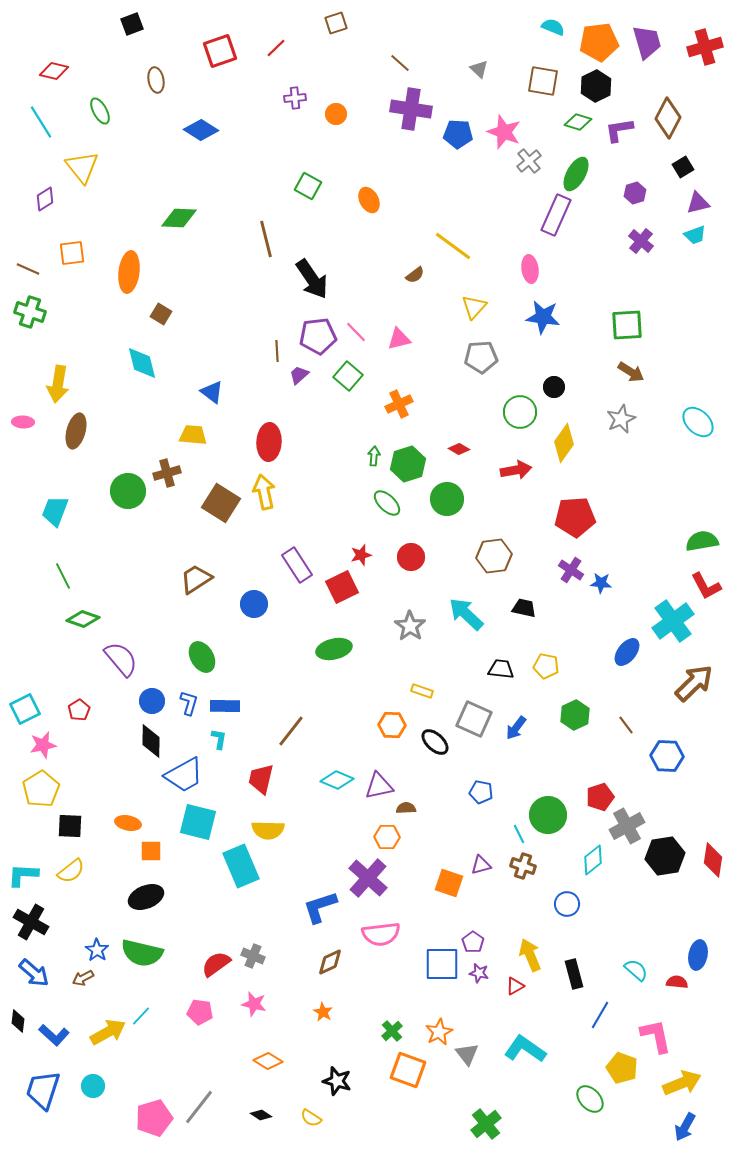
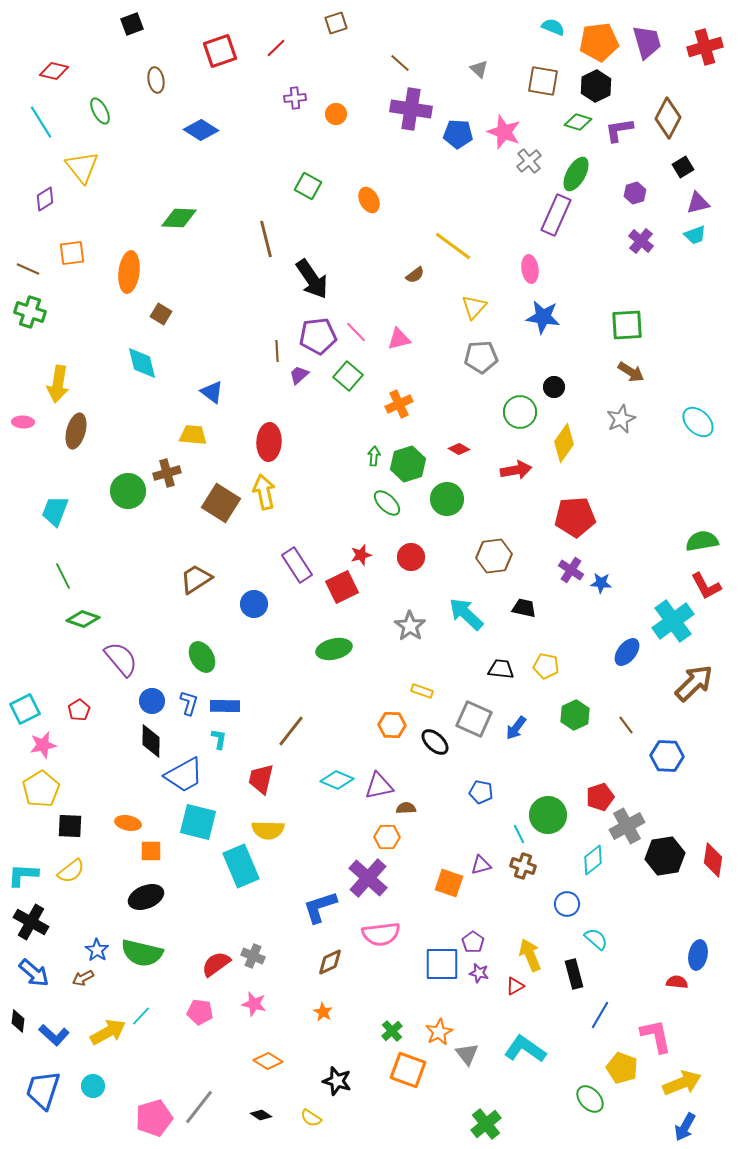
cyan semicircle at (636, 970): moved 40 px left, 31 px up
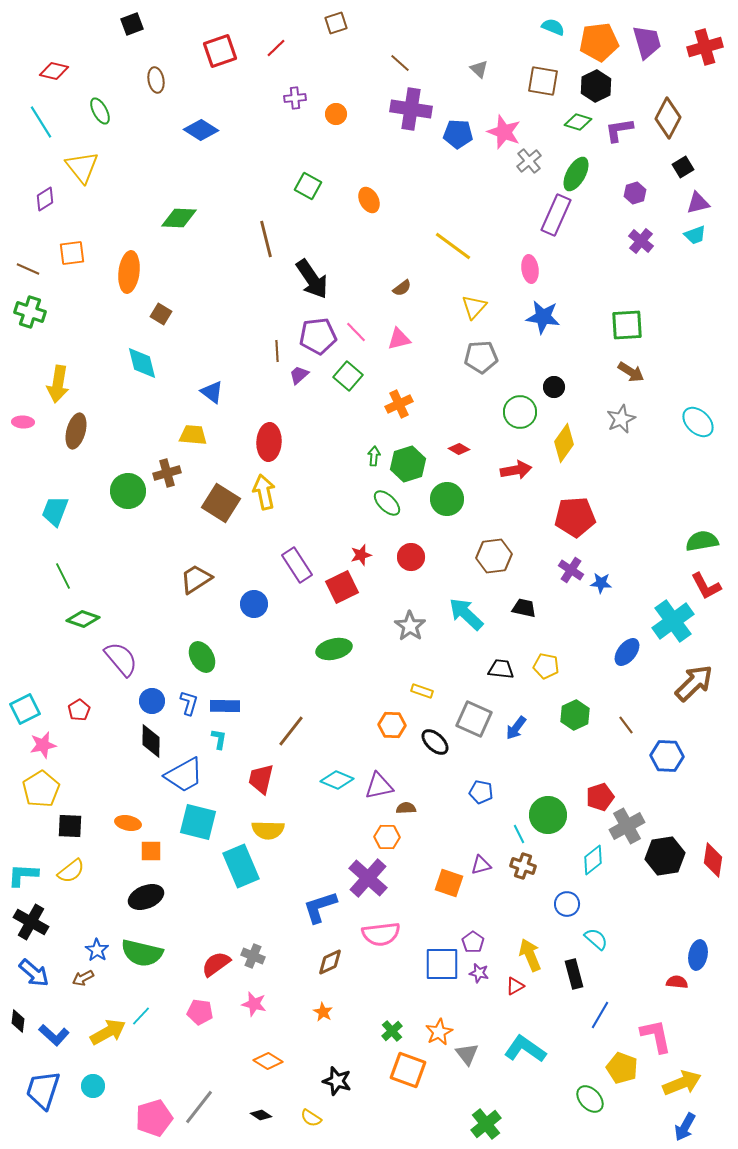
brown semicircle at (415, 275): moved 13 px left, 13 px down
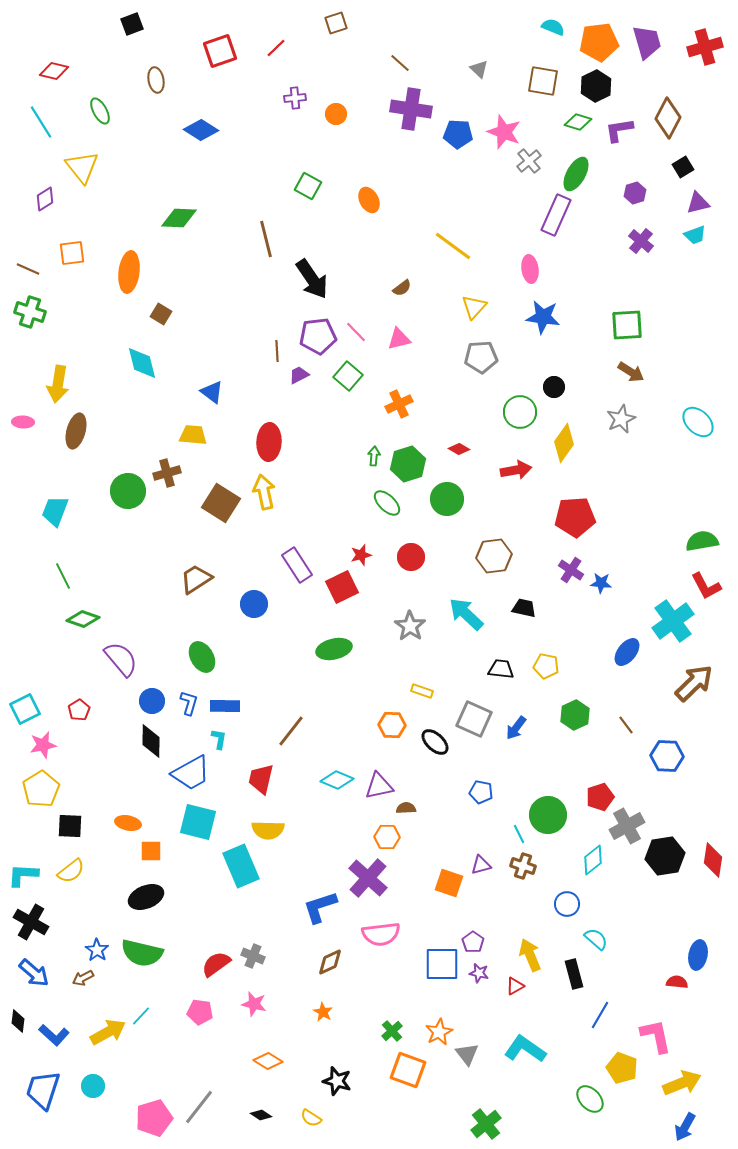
purple trapezoid at (299, 375): rotated 15 degrees clockwise
blue trapezoid at (184, 775): moved 7 px right, 2 px up
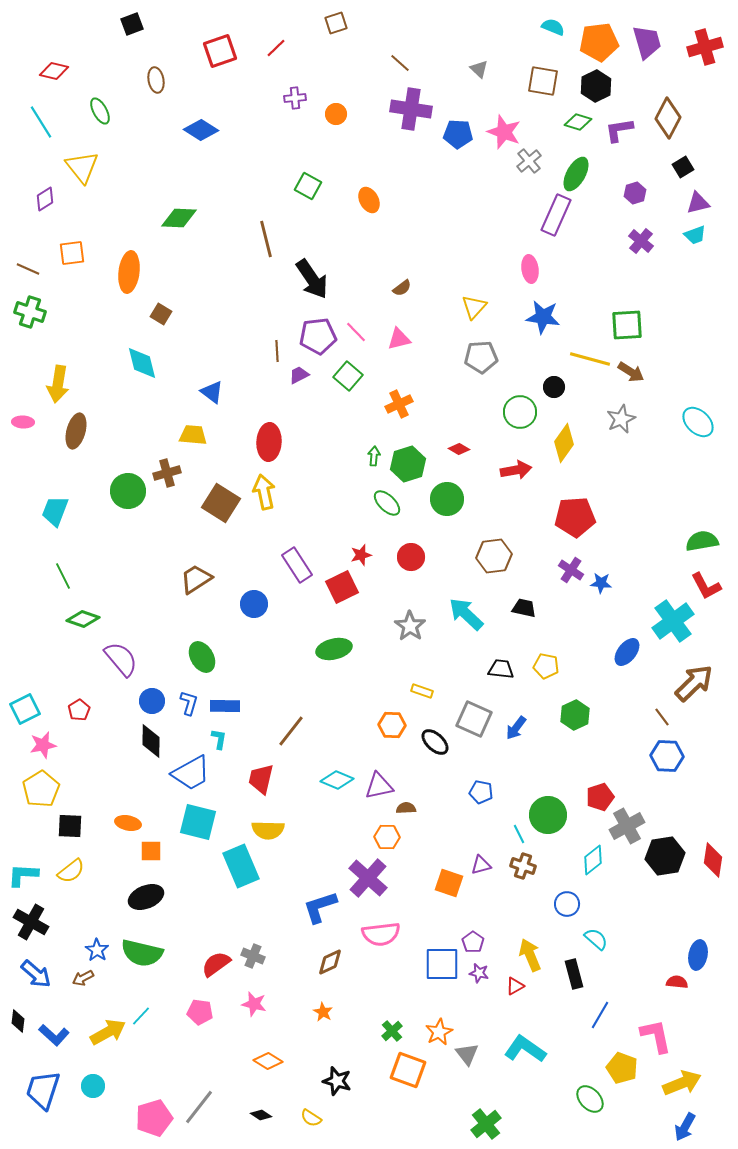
yellow line at (453, 246): moved 137 px right, 113 px down; rotated 21 degrees counterclockwise
brown line at (626, 725): moved 36 px right, 8 px up
blue arrow at (34, 973): moved 2 px right, 1 px down
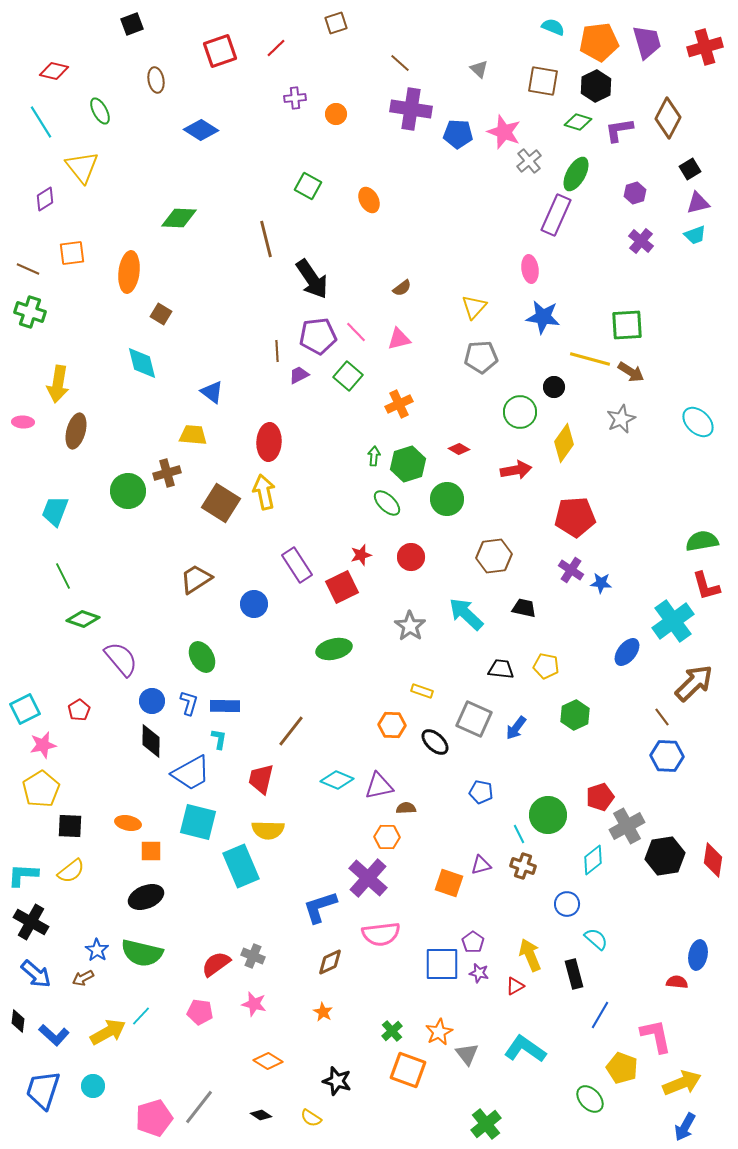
black square at (683, 167): moved 7 px right, 2 px down
red L-shape at (706, 586): rotated 12 degrees clockwise
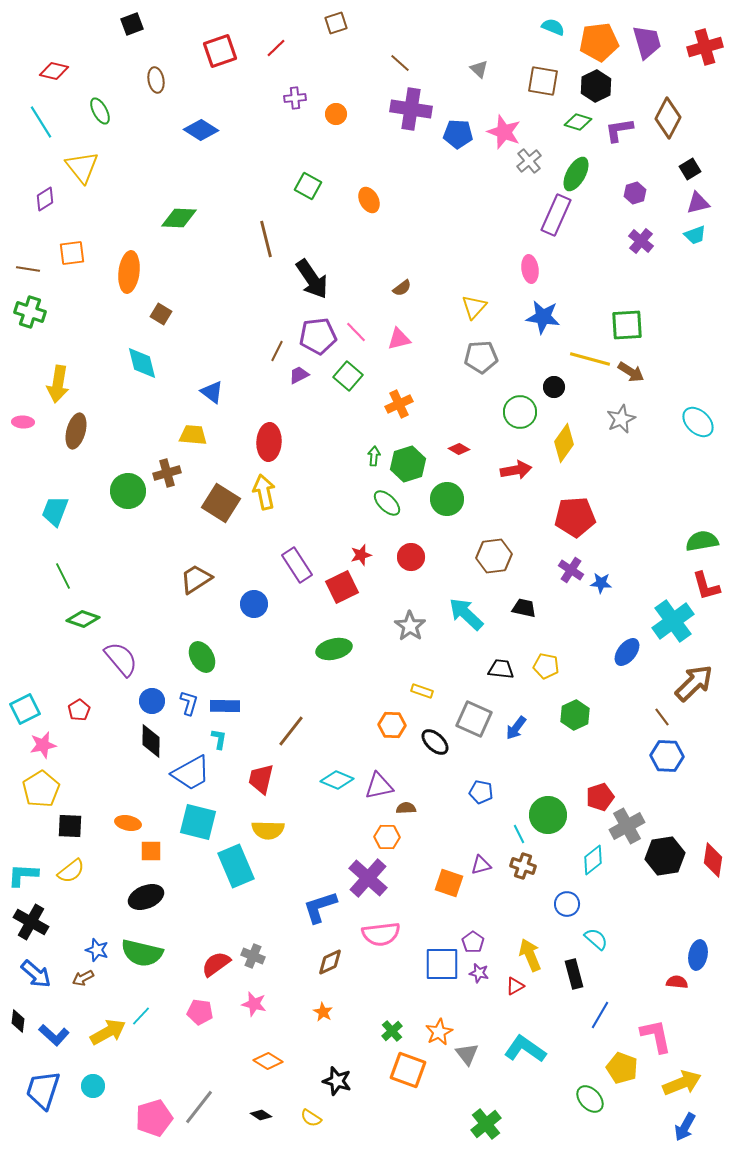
brown line at (28, 269): rotated 15 degrees counterclockwise
brown line at (277, 351): rotated 30 degrees clockwise
cyan rectangle at (241, 866): moved 5 px left
blue star at (97, 950): rotated 15 degrees counterclockwise
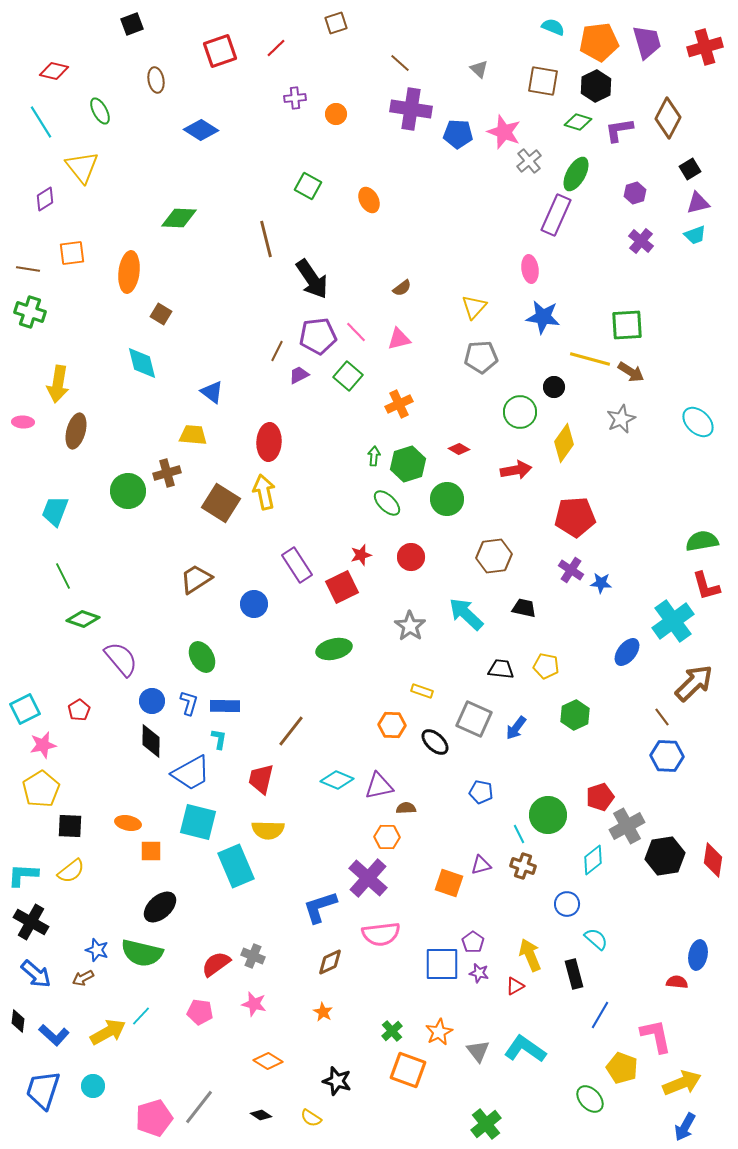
black ellipse at (146, 897): moved 14 px right, 10 px down; rotated 20 degrees counterclockwise
gray triangle at (467, 1054): moved 11 px right, 3 px up
